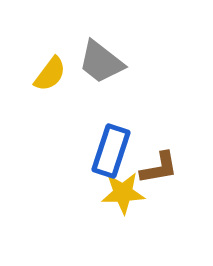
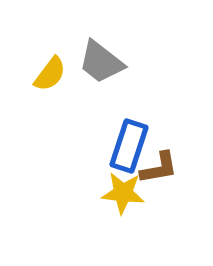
blue rectangle: moved 18 px right, 5 px up
yellow star: rotated 9 degrees clockwise
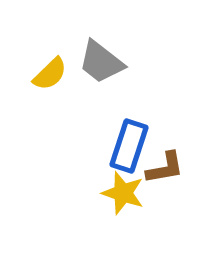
yellow semicircle: rotated 9 degrees clockwise
brown L-shape: moved 6 px right
yellow star: rotated 12 degrees clockwise
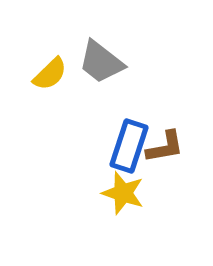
brown L-shape: moved 21 px up
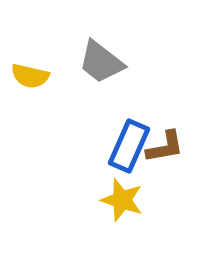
yellow semicircle: moved 20 px left, 2 px down; rotated 57 degrees clockwise
blue rectangle: rotated 6 degrees clockwise
yellow star: moved 1 px left, 7 px down
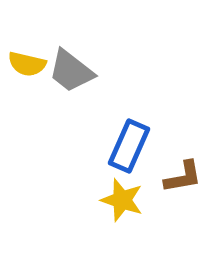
gray trapezoid: moved 30 px left, 9 px down
yellow semicircle: moved 3 px left, 12 px up
brown L-shape: moved 18 px right, 30 px down
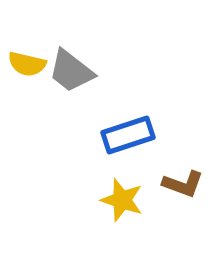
blue rectangle: moved 1 px left, 11 px up; rotated 48 degrees clockwise
brown L-shape: moved 7 px down; rotated 30 degrees clockwise
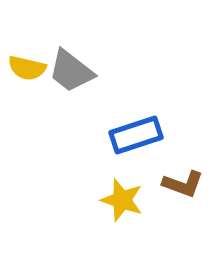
yellow semicircle: moved 4 px down
blue rectangle: moved 8 px right
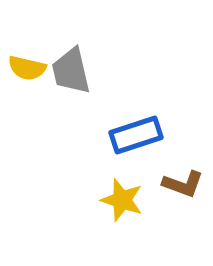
gray trapezoid: rotated 39 degrees clockwise
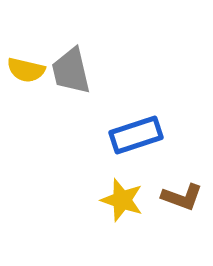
yellow semicircle: moved 1 px left, 2 px down
brown L-shape: moved 1 px left, 13 px down
